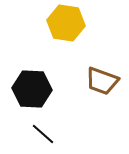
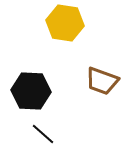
yellow hexagon: moved 1 px left
black hexagon: moved 1 px left, 2 px down
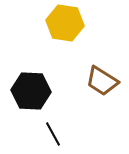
brown trapezoid: rotated 12 degrees clockwise
black line: moved 10 px right; rotated 20 degrees clockwise
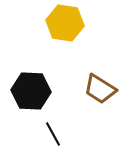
brown trapezoid: moved 2 px left, 8 px down
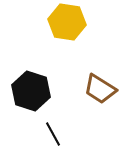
yellow hexagon: moved 2 px right, 1 px up
black hexagon: rotated 15 degrees clockwise
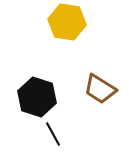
black hexagon: moved 6 px right, 6 px down
